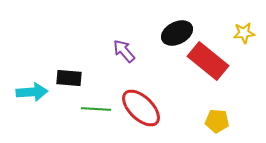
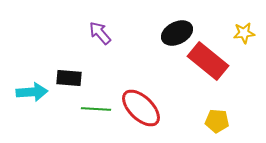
purple arrow: moved 24 px left, 18 px up
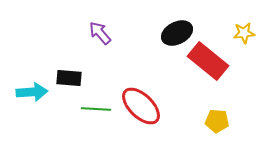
red ellipse: moved 2 px up
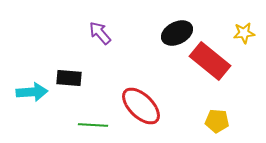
red rectangle: moved 2 px right
green line: moved 3 px left, 16 px down
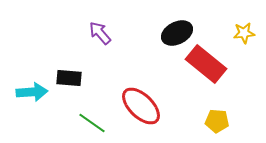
red rectangle: moved 4 px left, 3 px down
green line: moved 1 px left, 2 px up; rotated 32 degrees clockwise
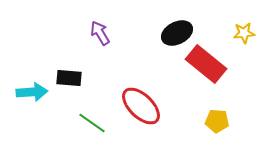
purple arrow: rotated 10 degrees clockwise
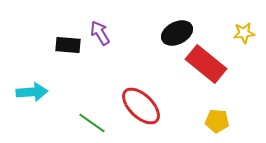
black rectangle: moved 1 px left, 33 px up
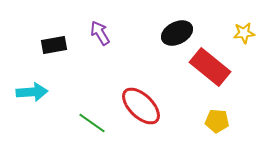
black rectangle: moved 14 px left; rotated 15 degrees counterclockwise
red rectangle: moved 4 px right, 3 px down
